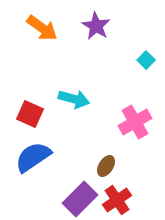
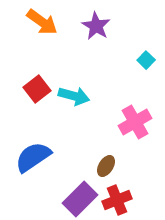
orange arrow: moved 6 px up
cyan arrow: moved 3 px up
red square: moved 7 px right, 25 px up; rotated 28 degrees clockwise
red cross: rotated 12 degrees clockwise
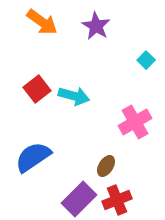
purple rectangle: moved 1 px left
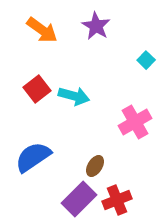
orange arrow: moved 8 px down
brown ellipse: moved 11 px left
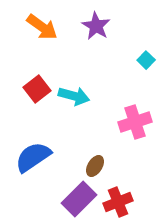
orange arrow: moved 3 px up
pink cross: rotated 12 degrees clockwise
red cross: moved 1 px right, 2 px down
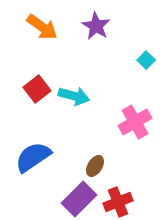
pink cross: rotated 12 degrees counterclockwise
